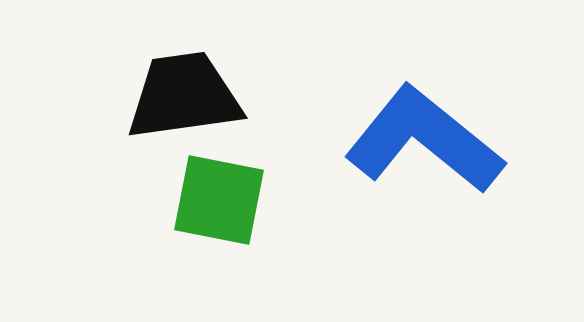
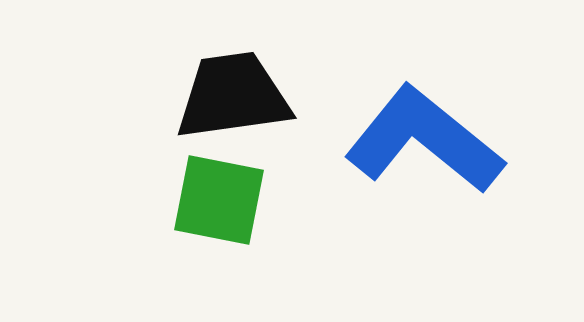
black trapezoid: moved 49 px right
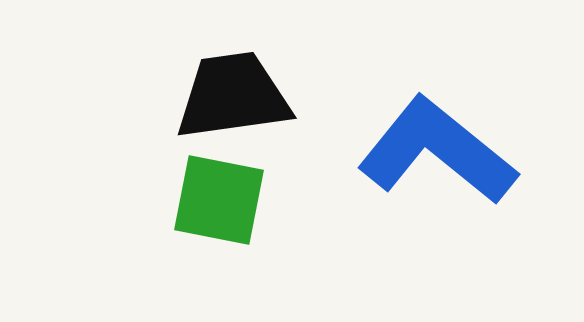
blue L-shape: moved 13 px right, 11 px down
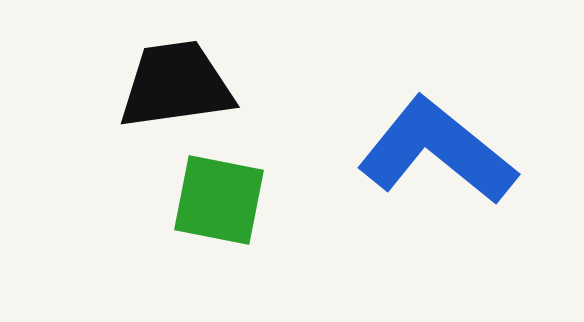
black trapezoid: moved 57 px left, 11 px up
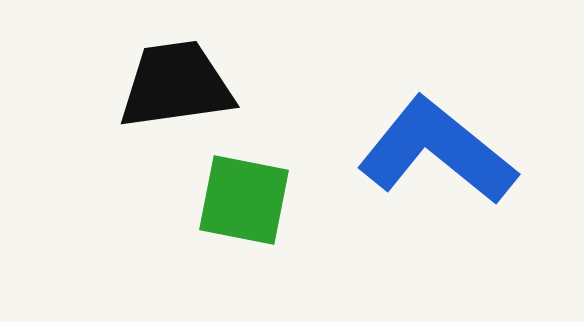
green square: moved 25 px right
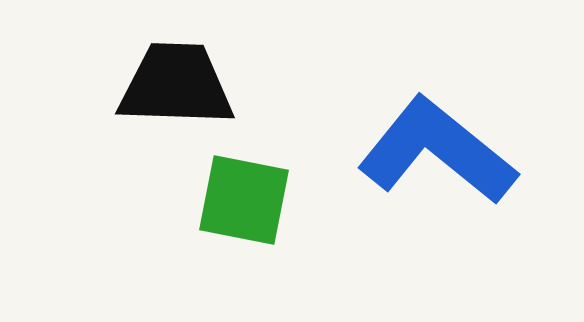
black trapezoid: rotated 10 degrees clockwise
